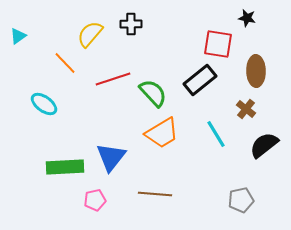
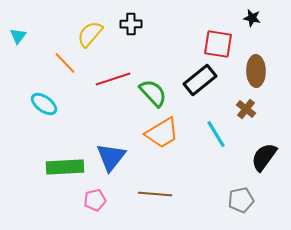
black star: moved 5 px right
cyan triangle: rotated 18 degrees counterclockwise
black semicircle: moved 12 px down; rotated 16 degrees counterclockwise
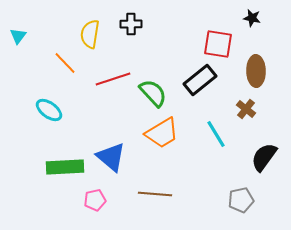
yellow semicircle: rotated 32 degrees counterclockwise
cyan ellipse: moved 5 px right, 6 px down
blue triangle: rotated 28 degrees counterclockwise
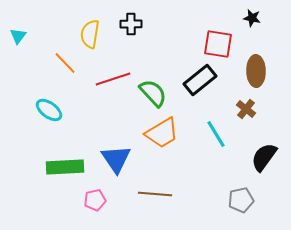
blue triangle: moved 5 px right, 2 px down; rotated 16 degrees clockwise
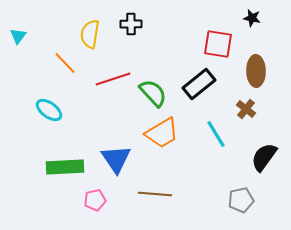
black rectangle: moved 1 px left, 4 px down
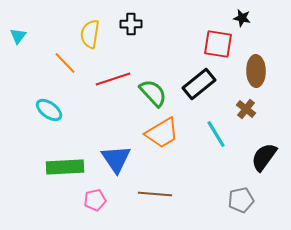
black star: moved 10 px left
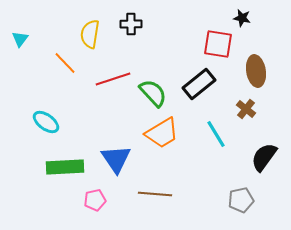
cyan triangle: moved 2 px right, 3 px down
brown ellipse: rotated 8 degrees counterclockwise
cyan ellipse: moved 3 px left, 12 px down
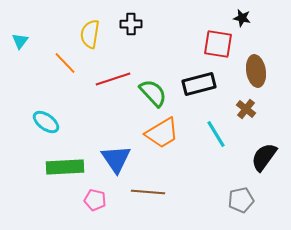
cyan triangle: moved 2 px down
black rectangle: rotated 24 degrees clockwise
brown line: moved 7 px left, 2 px up
pink pentagon: rotated 25 degrees clockwise
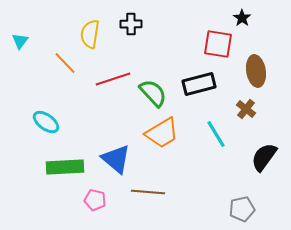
black star: rotated 24 degrees clockwise
blue triangle: rotated 16 degrees counterclockwise
gray pentagon: moved 1 px right, 9 px down
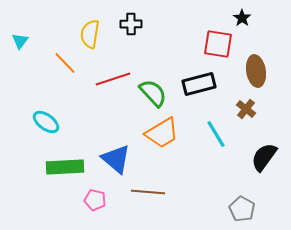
gray pentagon: rotated 30 degrees counterclockwise
